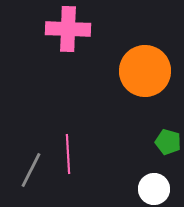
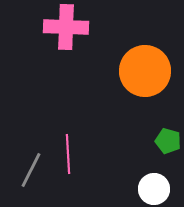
pink cross: moved 2 px left, 2 px up
green pentagon: moved 1 px up
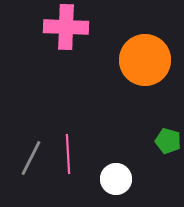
orange circle: moved 11 px up
gray line: moved 12 px up
white circle: moved 38 px left, 10 px up
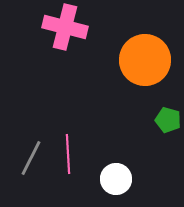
pink cross: moved 1 px left; rotated 12 degrees clockwise
green pentagon: moved 21 px up
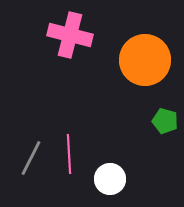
pink cross: moved 5 px right, 8 px down
green pentagon: moved 3 px left, 1 px down
pink line: moved 1 px right
white circle: moved 6 px left
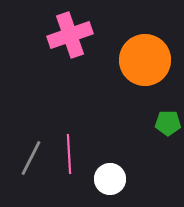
pink cross: rotated 33 degrees counterclockwise
green pentagon: moved 3 px right, 2 px down; rotated 15 degrees counterclockwise
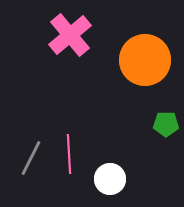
pink cross: rotated 21 degrees counterclockwise
green pentagon: moved 2 px left, 1 px down
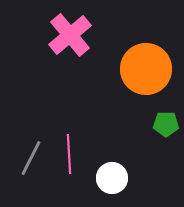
orange circle: moved 1 px right, 9 px down
white circle: moved 2 px right, 1 px up
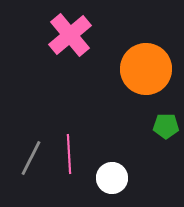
green pentagon: moved 2 px down
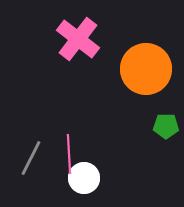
pink cross: moved 8 px right, 4 px down; rotated 12 degrees counterclockwise
white circle: moved 28 px left
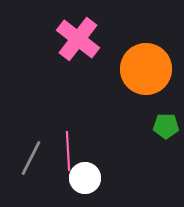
pink line: moved 1 px left, 3 px up
white circle: moved 1 px right
